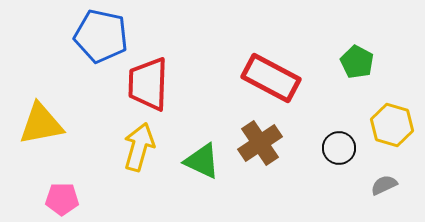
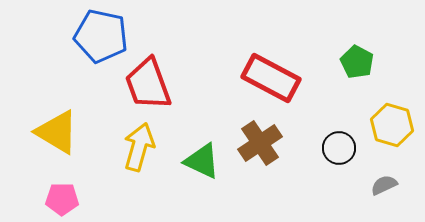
red trapezoid: rotated 22 degrees counterclockwise
yellow triangle: moved 16 px right, 8 px down; rotated 42 degrees clockwise
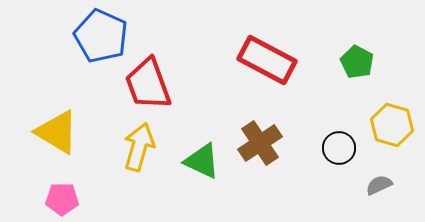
blue pentagon: rotated 12 degrees clockwise
red rectangle: moved 4 px left, 18 px up
gray semicircle: moved 5 px left
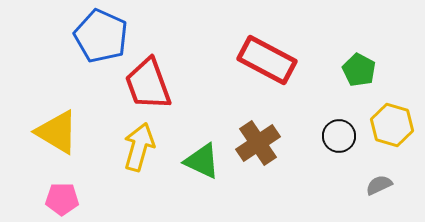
green pentagon: moved 2 px right, 8 px down
brown cross: moved 2 px left
black circle: moved 12 px up
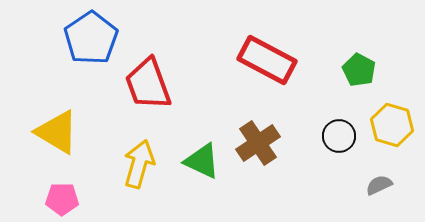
blue pentagon: moved 10 px left, 2 px down; rotated 14 degrees clockwise
yellow arrow: moved 17 px down
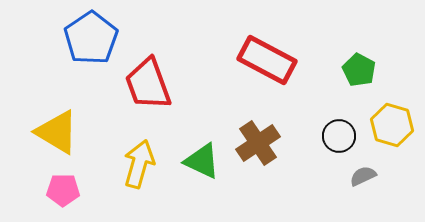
gray semicircle: moved 16 px left, 9 px up
pink pentagon: moved 1 px right, 9 px up
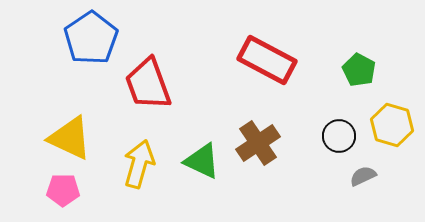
yellow triangle: moved 13 px right, 6 px down; rotated 6 degrees counterclockwise
